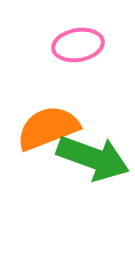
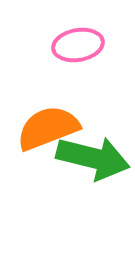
green arrow: rotated 6 degrees counterclockwise
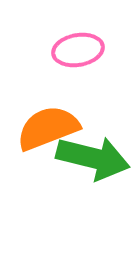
pink ellipse: moved 5 px down
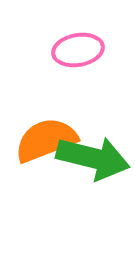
orange semicircle: moved 2 px left, 12 px down
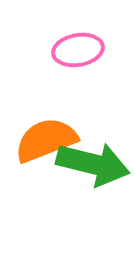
green arrow: moved 6 px down
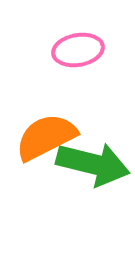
orange semicircle: moved 3 px up; rotated 6 degrees counterclockwise
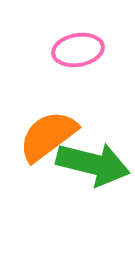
orange semicircle: moved 2 px right, 1 px up; rotated 10 degrees counterclockwise
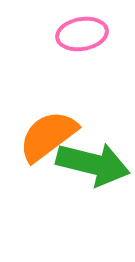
pink ellipse: moved 4 px right, 16 px up
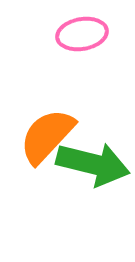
orange semicircle: moved 1 px left; rotated 10 degrees counterclockwise
